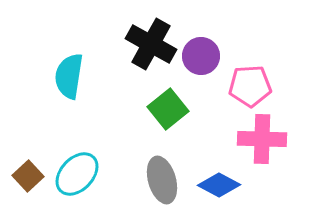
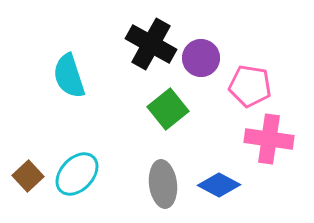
purple circle: moved 2 px down
cyan semicircle: rotated 27 degrees counterclockwise
pink pentagon: rotated 12 degrees clockwise
pink cross: moved 7 px right; rotated 6 degrees clockwise
gray ellipse: moved 1 px right, 4 px down; rotated 9 degrees clockwise
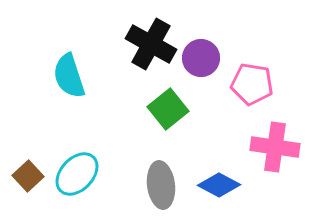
pink pentagon: moved 2 px right, 2 px up
pink cross: moved 6 px right, 8 px down
gray ellipse: moved 2 px left, 1 px down
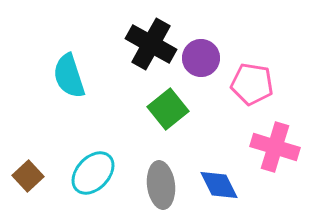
pink cross: rotated 9 degrees clockwise
cyan ellipse: moved 16 px right, 1 px up
blue diamond: rotated 36 degrees clockwise
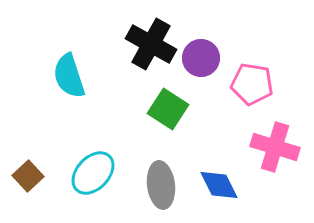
green square: rotated 18 degrees counterclockwise
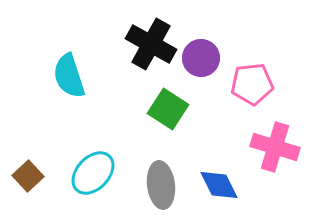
pink pentagon: rotated 15 degrees counterclockwise
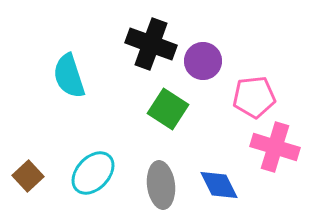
black cross: rotated 9 degrees counterclockwise
purple circle: moved 2 px right, 3 px down
pink pentagon: moved 2 px right, 13 px down
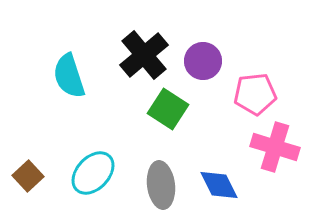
black cross: moved 7 px left, 11 px down; rotated 30 degrees clockwise
pink pentagon: moved 1 px right, 3 px up
